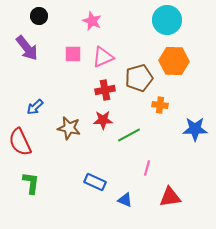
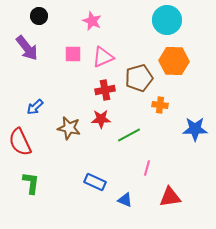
red star: moved 2 px left, 1 px up
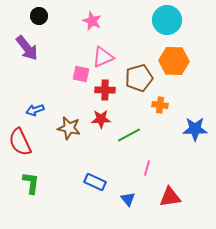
pink square: moved 8 px right, 20 px down; rotated 12 degrees clockwise
red cross: rotated 12 degrees clockwise
blue arrow: moved 3 px down; rotated 24 degrees clockwise
blue triangle: moved 3 px right, 1 px up; rotated 28 degrees clockwise
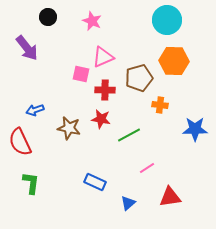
black circle: moved 9 px right, 1 px down
red star: rotated 12 degrees clockwise
pink line: rotated 42 degrees clockwise
blue triangle: moved 4 px down; rotated 28 degrees clockwise
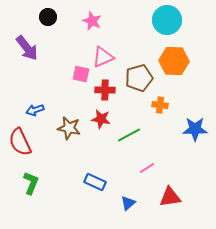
green L-shape: rotated 15 degrees clockwise
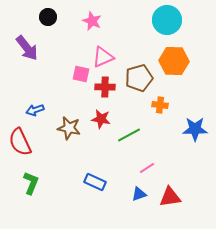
red cross: moved 3 px up
blue triangle: moved 11 px right, 9 px up; rotated 21 degrees clockwise
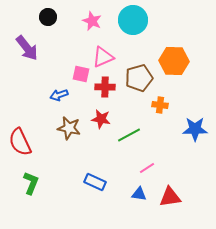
cyan circle: moved 34 px left
blue arrow: moved 24 px right, 15 px up
blue triangle: rotated 28 degrees clockwise
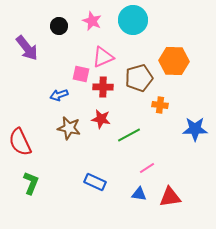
black circle: moved 11 px right, 9 px down
red cross: moved 2 px left
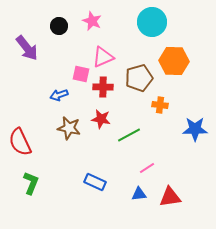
cyan circle: moved 19 px right, 2 px down
blue triangle: rotated 14 degrees counterclockwise
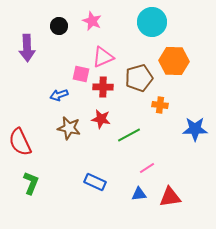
purple arrow: rotated 36 degrees clockwise
